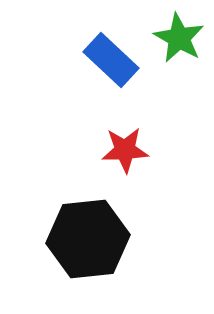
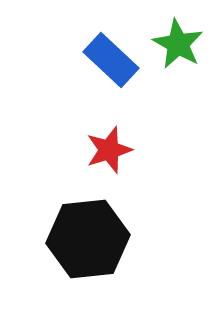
green star: moved 1 px left, 6 px down
red star: moved 16 px left; rotated 15 degrees counterclockwise
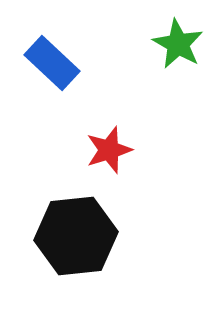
blue rectangle: moved 59 px left, 3 px down
black hexagon: moved 12 px left, 3 px up
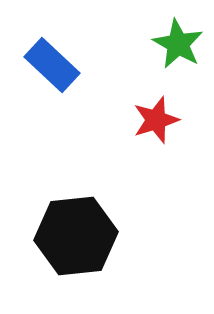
blue rectangle: moved 2 px down
red star: moved 47 px right, 30 px up
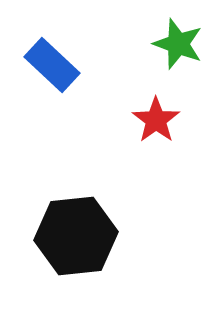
green star: rotated 9 degrees counterclockwise
red star: rotated 18 degrees counterclockwise
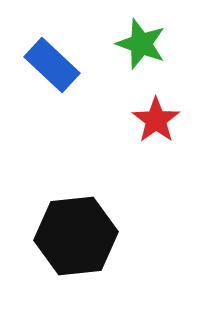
green star: moved 37 px left
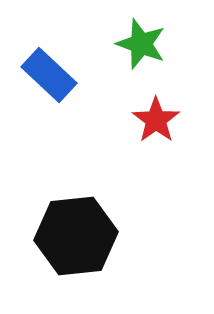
blue rectangle: moved 3 px left, 10 px down
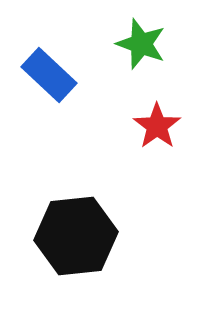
red star: moved 1 px right, 6 px down
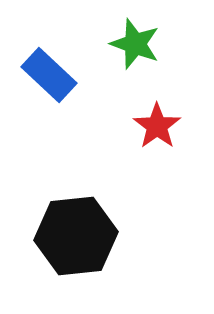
green star: moved 6 px left
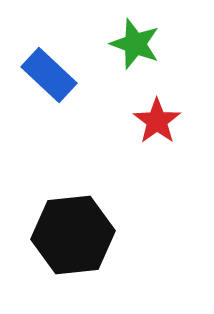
red star: moved 5 px up
black hexagon: moved 3 px left, 1 px up
